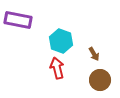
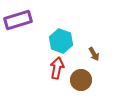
purple rectangle: rotated 28 degrees counterclockwise
red arrow: rotated 25 degrees clockwise
brown circle: moved 19 px left
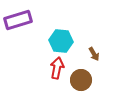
cyan hexagon: rotated 15 degrees counterclockwise
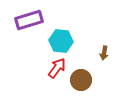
purple rectangle: moved 11 px right
brown arrow: moved 10 px right, 1 px up; rotated 40 degrees clockwise
red arrow: rotated 25 degrees clockwise
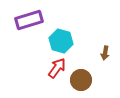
cyan hexagon: rotated 10 degrees clockwise
brown arrow: moved 1 px right
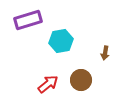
purple rectangle: moved 1 px left
cyan hexagon: rotated 25 degrees counterclockwise
red arrow: moved 9 px left, 16 px down; rotated 15 degrees clockwise
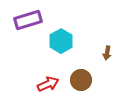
cyan hexagon: rotated 20 degrees counterclockwise
brown arrow: moved 2 px right
red arrow: rotated 15 degrees clockwise
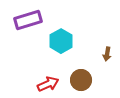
brown arrow: moved 1 px down
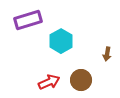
red arrow: moved 1 px right, 2 px up
